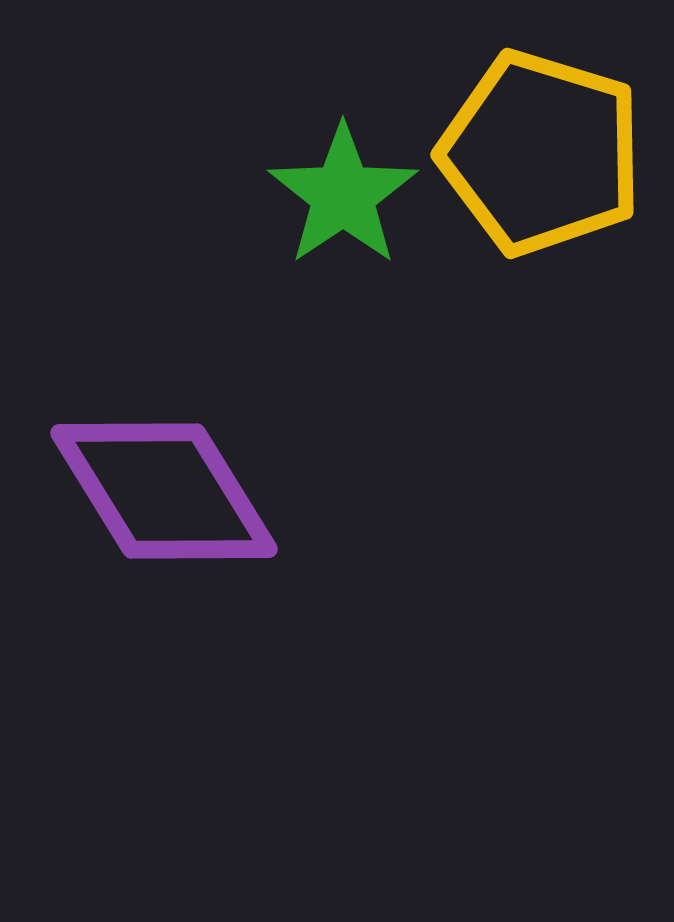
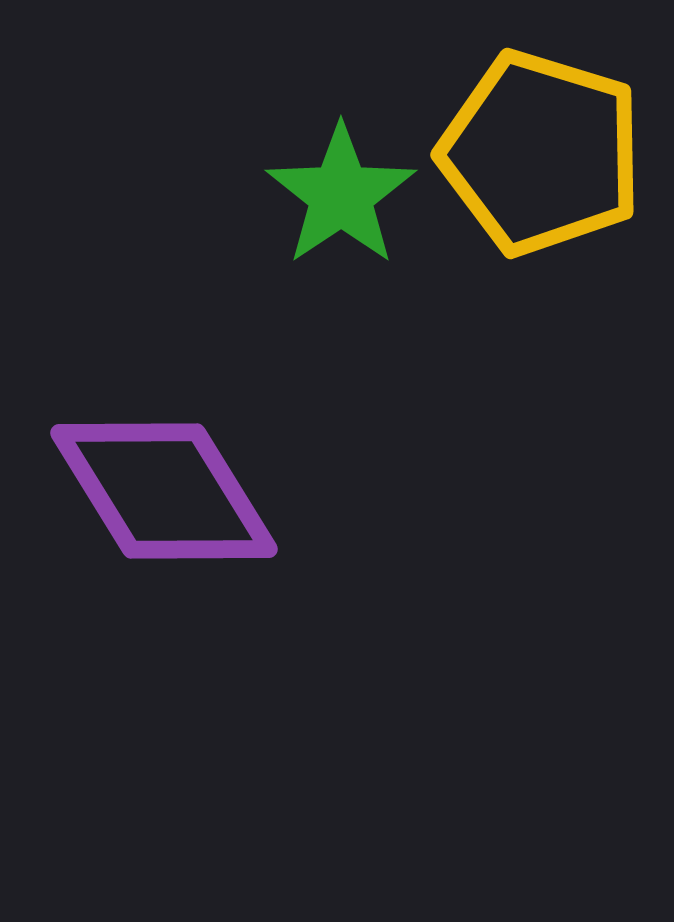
green star: moved 2 px left
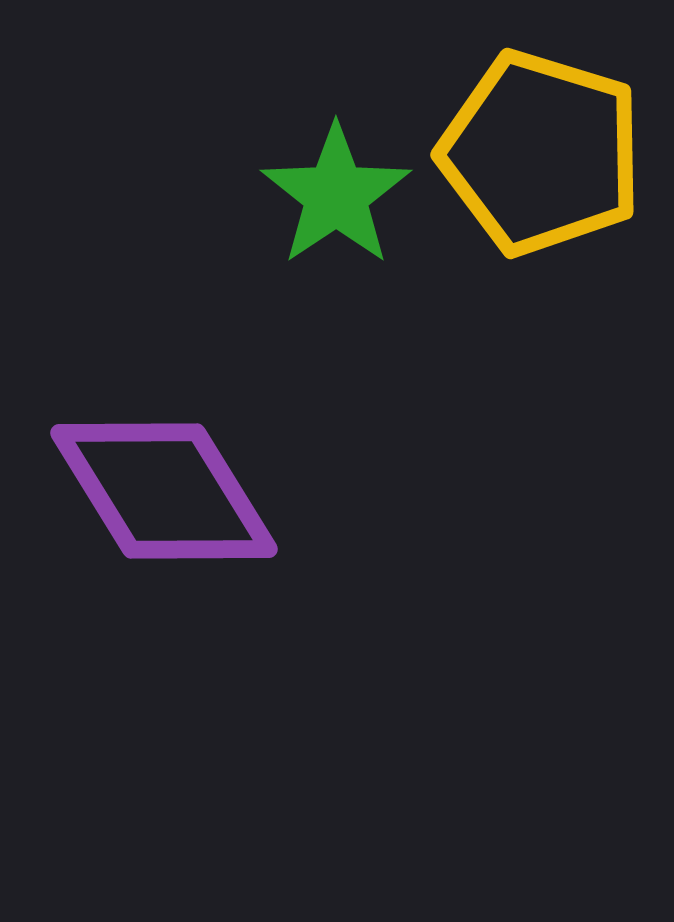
green star: moved 5 px left
